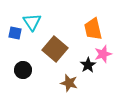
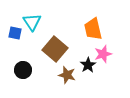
brown star: moved 2 px left, 8 px up
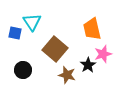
orange trapezoid: moved 1 px left
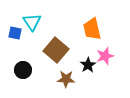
brown square: moved 1 px right, 1 px down
pink star: moved 2 px right, 2 px down
brown star: moved 1 px left, 4 px down; rotated 12 degrees counterclockwise
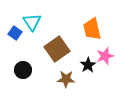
blue square: rotated 24 degrees clockwise
brown square: moved 1 px right, 1 px up; rotated 15 degrees clockwise
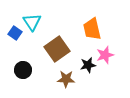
pink star: moved 1 px up
black star: rotated 21 degrees clockwise
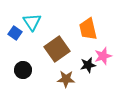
orange trapezoid: moved 4 px left
pink star: moved 2 px left, 1 px down
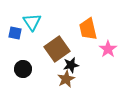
blue square: rotated 24 degrees counterclockwise
pink star: moved 5 px right, 7 px up; rotated 18 degrees counterclockwise
black star: moved 17 px left
black circle: moved 1 px up
brown star: rotated 30 degrees counterclockwise
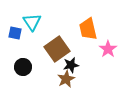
black circle: moved 2 px up
